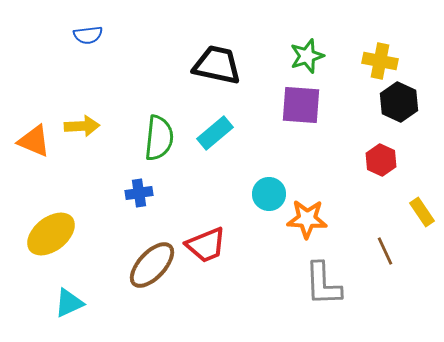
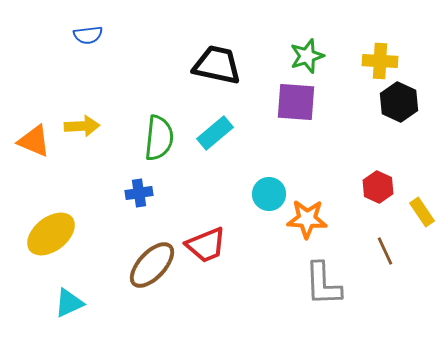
yellow cross: rotated 8 degrees counterclockwise
purple square: moved 5 px left, 3 px up
red hexagon: moved 3 px left, 27 px down
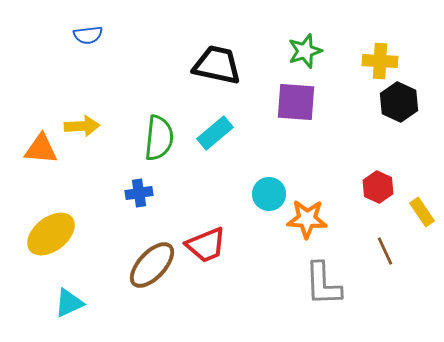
green star: moved 2 px left, 5 px up
orange triangle: moved 7 px right, 8 px down; rotated 18 degrees counterclockwise
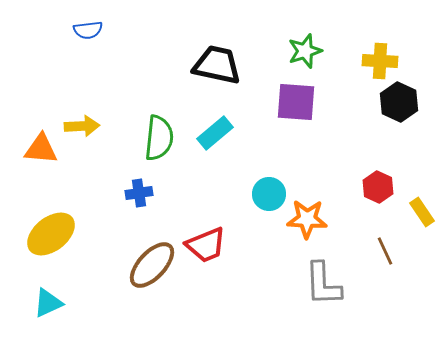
blue semicircle: moved 5 px up
cyan triangle: moved 21 px left
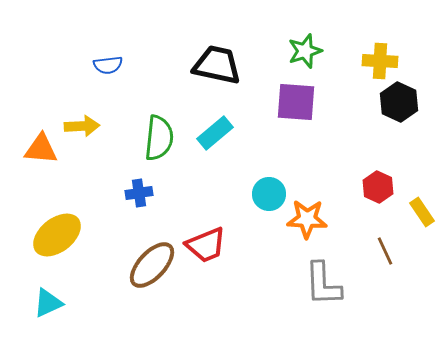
blue semicircle: moved 20 px right, 35 px down
yellow ellipse: moved 6 px right, 1 px down
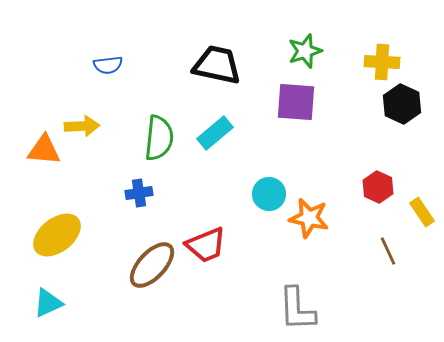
yellow cross: moved 2 px right, 1 px down
black hexagon: moved 3 px right, 2 px down
orange triangle: moved 3 px right, 1 px down
orange star: moved 2 px right, 1 px up; rotated 9 degrees clockwise
brown line: moved 3 px right
gray L-shape: moved 26 px left, 25 px down
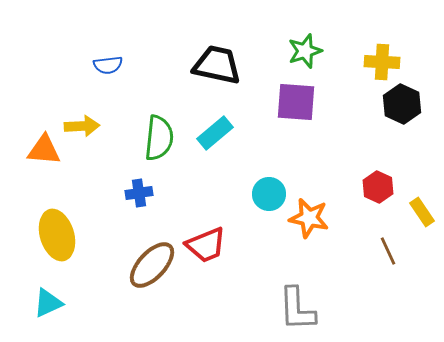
yellow ellipse: rotated 69 degrees counterclockwise
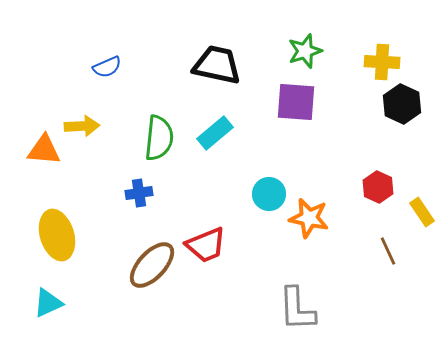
blue semicircle: moved 1 px left, 2 px down; rotated 16 degrees counterclockwise
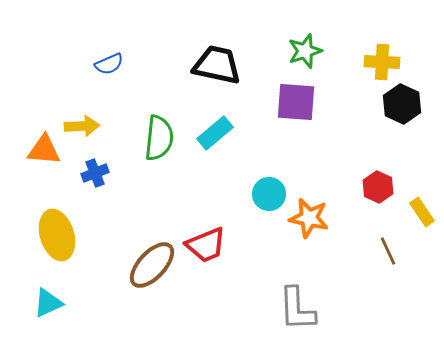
blue semicircle: moved 2 px right, 3 px up
blue cross: moved 44 px left, 20 px up; rotated 12 degrees counterclockwise
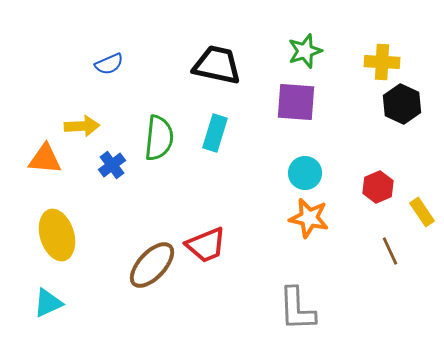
cyan rectangle: rotated 33 degrees counterclockwise
orange triangle: moved 1 px right, 9 px down
blue cross: moved 17 px right, 8 px up; rotated 16 degrees counterclockwise
red hexagon: rotated 12 degrees clockwise
cyan circle: moved 36 px right, 21 px up
brown line: moved 2 px right
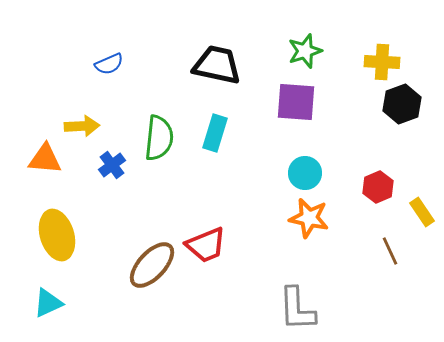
black hexagon: rotated 15 degrees clockwise
